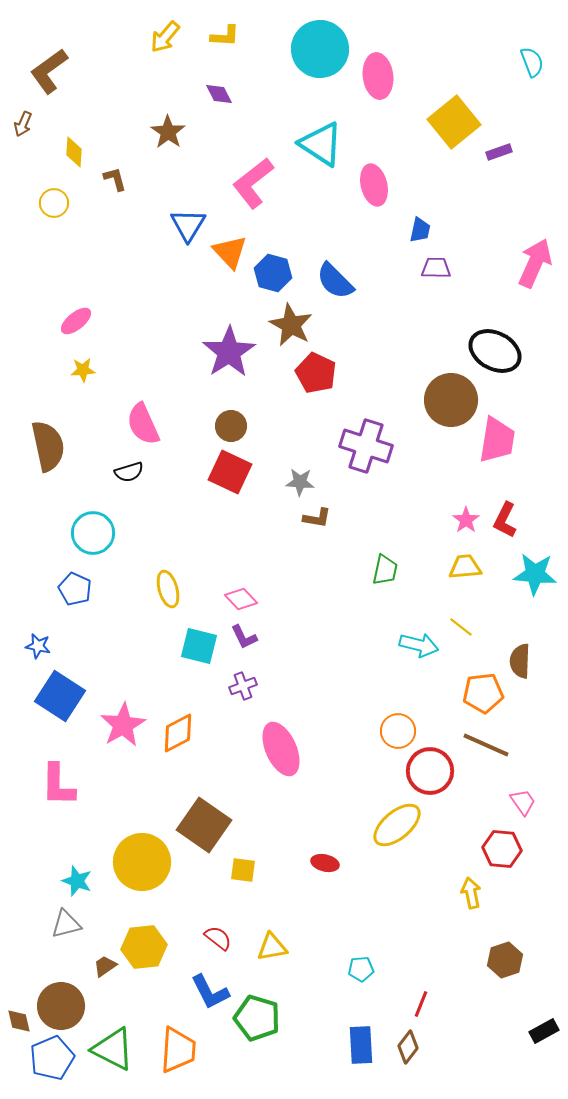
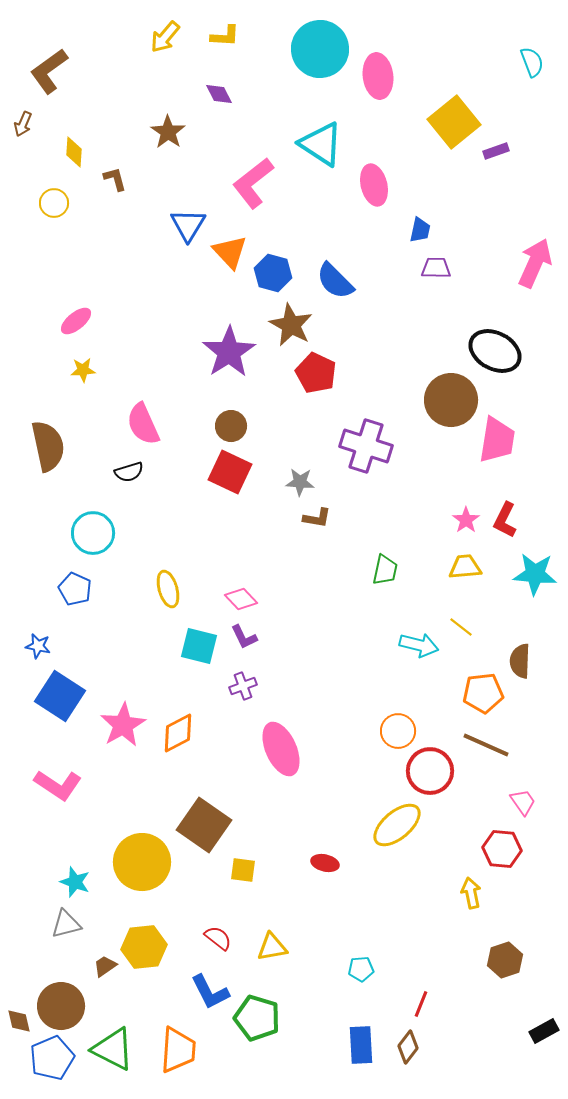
purple rectangle at (499, 152): moved 3 px left, 1 px up
pink L-shape at (58, 785): rotated 57 degrees counterclockwise
cyan star at (77, 881): moved 2 px left, 1 px down
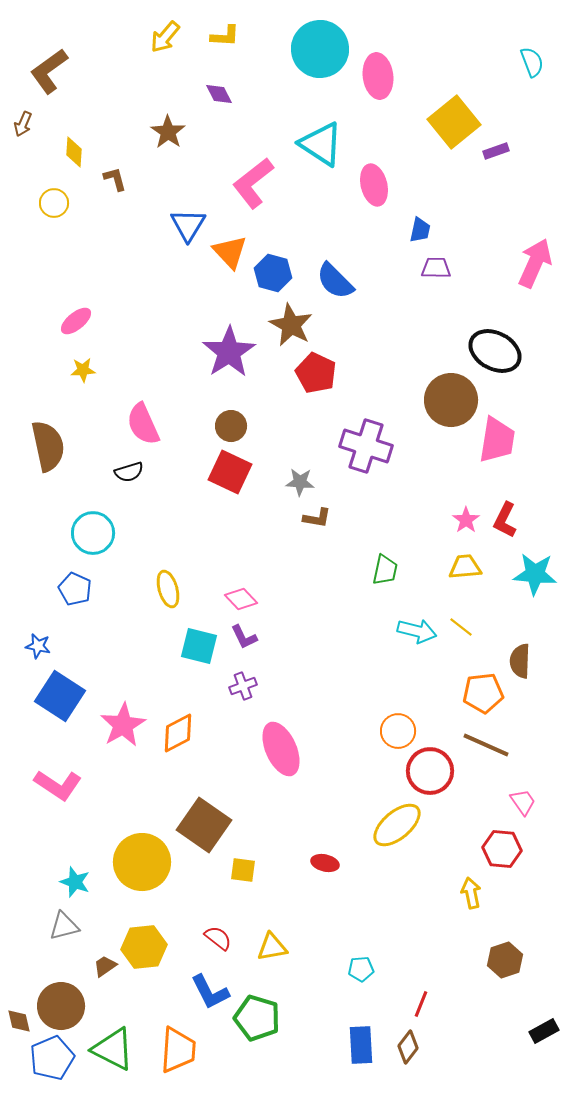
cyan arrow at (419, 645): moved 2 px left, 14 px up
gray triangle at (66, 924): moved 2 px left, 2 px down
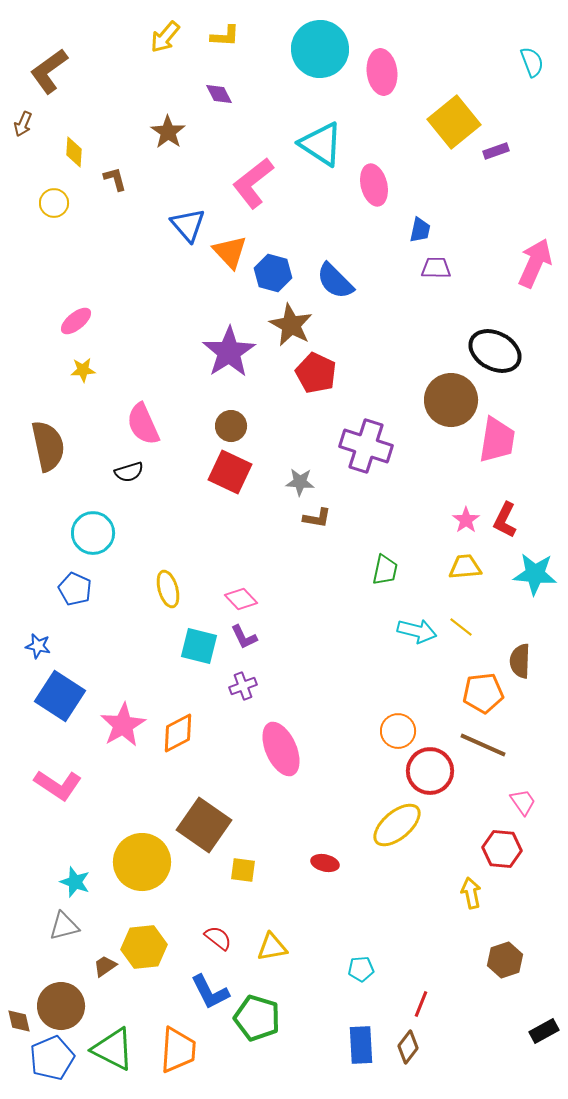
pink ellipse at (378, 76): moved 4 px right, 4 px up
blue triangle at (188, 225): rotated 12 degrees counterclockwise
brown line at (486, 745): moved 3 px left
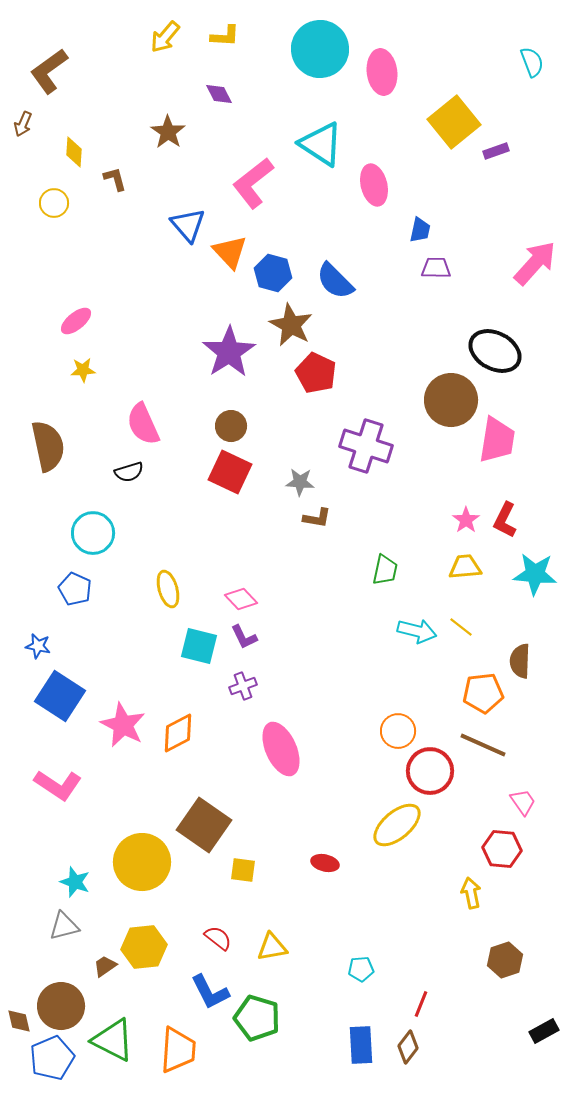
pink arrow at (535, 263): rotated 18 degrees clockwise
pink star at (123, 725): rotated 15 degrees counterclockwise
green triangle at (113, 1049): moved 9 px up
